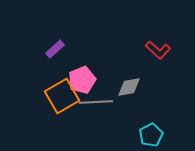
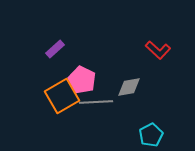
pink pentagon: rotated 24 degrees counterclockwise
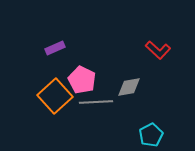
purple rectangle: moved 1 px up; rotated 18 degrees clockwise
orange square: moved 7 px left; rotated 12 degrees counterclockwise
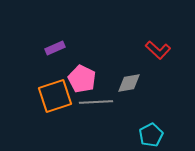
pink pentagon: moved 1 px up
gray diamond: moved 4 px up
orange square: rotated 24 degrees clockwise
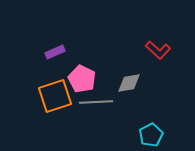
purple rectangle: moved 4 px down
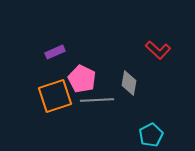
gray diamond: rotated 70 degrees counterclockwise
gray line: moved 1 px right, 2 px up
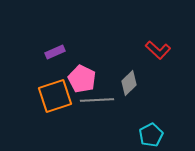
gray diamond: rotated 35 degrees clockwise
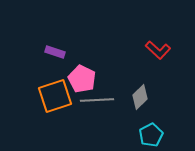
purple rectangle: rotated 42 degrees clockwise
gray diamond: moved 11 px right, 14 px down
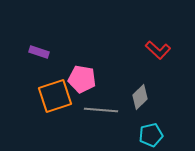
purple rectangle: moved 16 px left
pink pentagon: rotated 16 degrees counterclockwise
gray line: moved 4 px right, 10 px down; rotated 8 degrees clockwise
cyan pentagon: rotated 15 degrees clockwise
